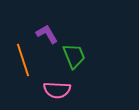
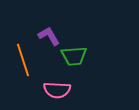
purple L-shape: moved 2 px right, 2 px down
green trapezoid: rotated 108 degrees clockwise
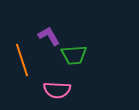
green trapezoid: moved 1 px up
orange line: moved 1 px left
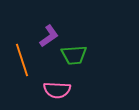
purple L-shape: rotated 85 degrees clockwise
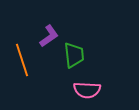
green trapezoid: rotated 92 degrees counterclockwise
pink semicircle: moved 30 px right
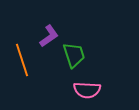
green trapezoid: rotated 12 degrees counterclockwise
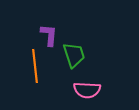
purple L-shape: moved 1 px up; rotated 50 degrees counterclockwise
orange line: moved 13 px right, 6 px down; rotated 12 degrees clockwise
